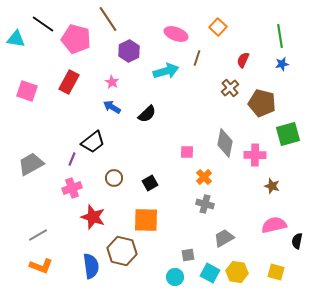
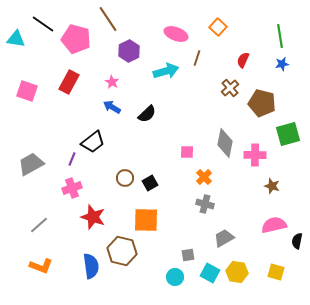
brown circle at (114, 178): moved 11 px right
gray line at (38, 235): moved 1 px right, 10 px up; rotated 12 degrees counterclockwise
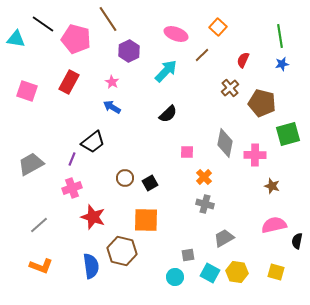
brown line at (197, 58): moved 5 px right, 3 px up; rotated 28 degrees clockwise
cyan arrow at (166, 71): rotated 30 degrees counterclockwise
black semicircle at (147, 114): moved 21 px right
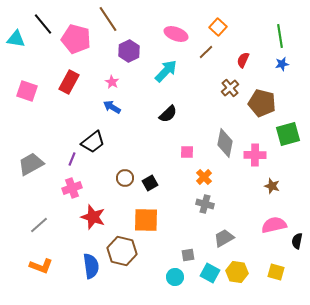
black line at (43, 24): rotated 15 degrees clockwise
brown line at (202, 55): moved 4 px right, 3 px up
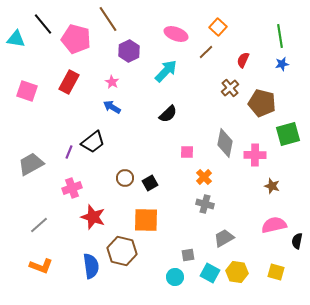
purple line at (72, 159): moved 3 px left, 7 px up
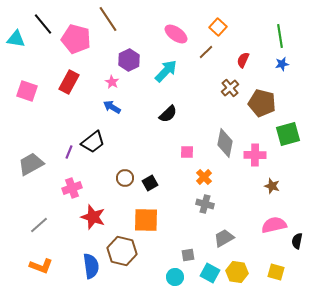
pink ellipse at (176, 34): rotated 15 degrees clockwise
purple hexagon at (129, 51): moved 9 px down
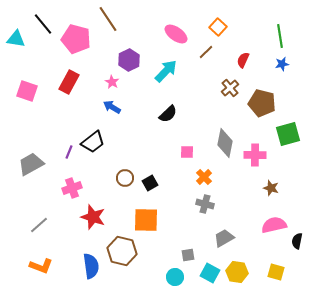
brown star at (272, 186): moved 1 px left, 2 px down
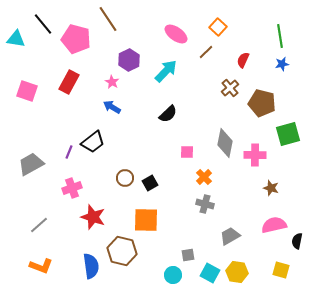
gray trapezoid at (224, 238): moved 6 px right, 2 px up
yellow square at (276, 272): moved 5 px right, 2 px up
cyan circle at (175, 277): moved 2 px left, 2 px up
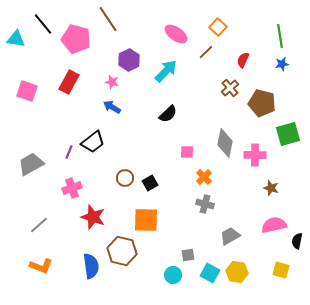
pink star at (112, 82): rotated 16 degrees counterclockwise
